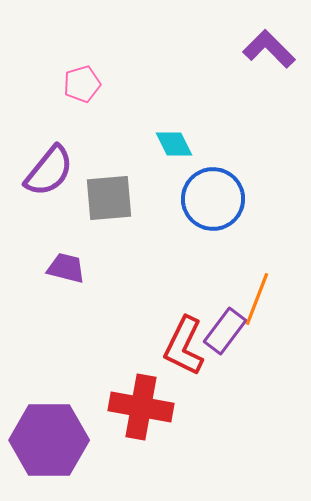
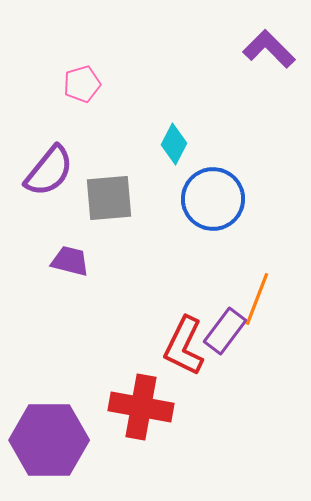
cyan diamond: rotated 54 degrees clockwise
purple trapezoid: moved 4 px right, 7 px up
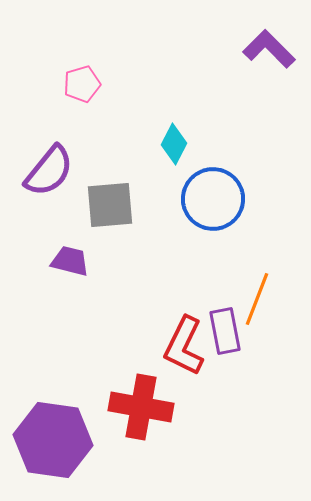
gray square: moved 1 px right, 7 px down
purple rectangle: rotated 48 degrees counterclockwise
purple hexagon: moved 4 px right; rotated 8 degrees clockwise
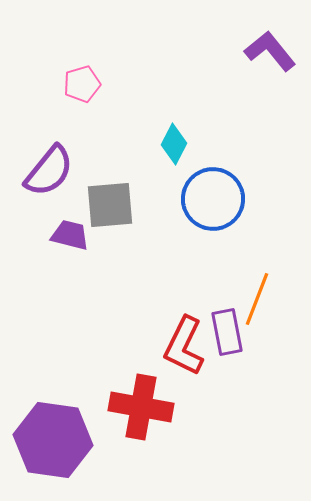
purple L-shape: moved 1 px right, 2 px down; rotated 6 degrees clockwise
purple trapezoid: moved 26 px up
purple rectangle: moved 2 px right, 1 px down
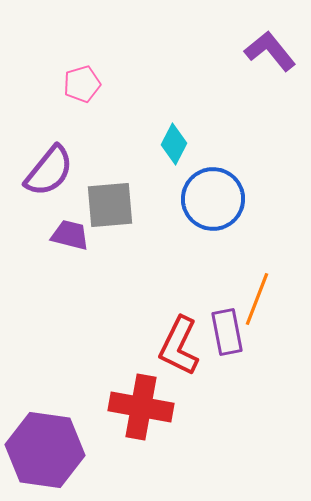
red L-shape: moved 5 px left
purple hexagon: moved 8 px left, 10 px down
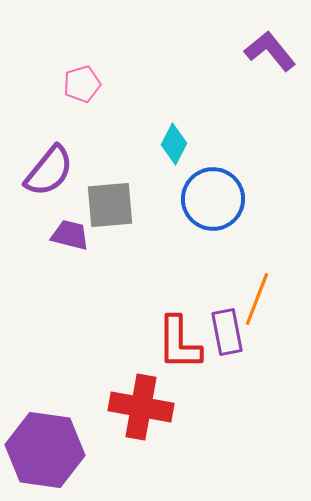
red L-shape: moved 3 px up; rotated 26 degrees counterclockwise
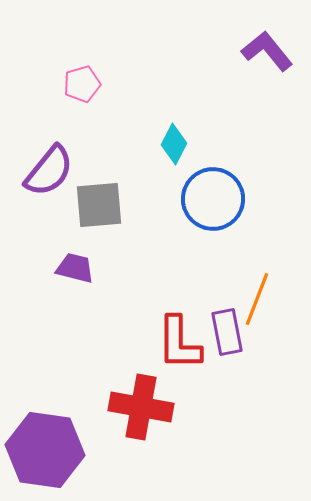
purple L-shape: moved 3 px left
gray square: moved 11 px left
purple trapezoid: moved 5 px right, 33 px down
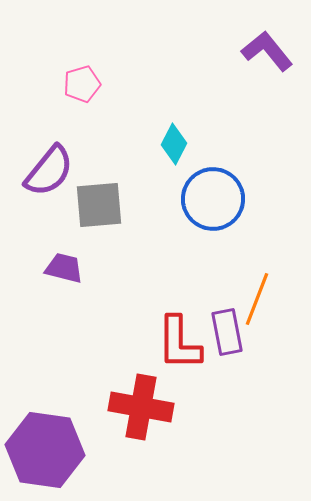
purple trapezoid: moved 11 px left
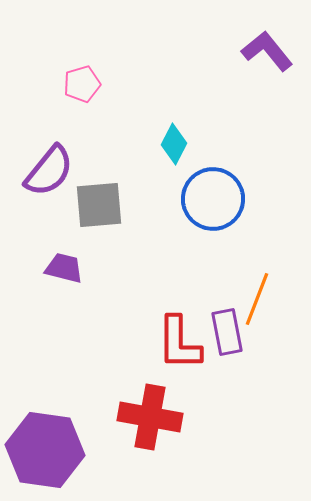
red cross: moved 9 px right, 10 px down
